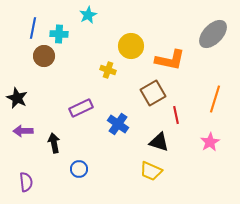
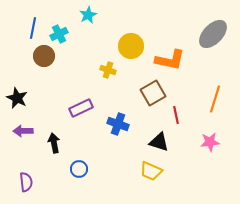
cyan cross: rotated 30 degrees counterclockwise
blue cross: rotated 15 degrees counterclockwise
pink star: rotated 24 degrees clockwise
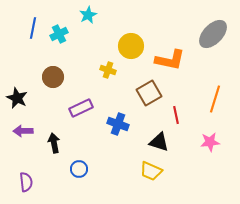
brown circle: moved 9 px right, 21 px down
brown square: moved 4 px left
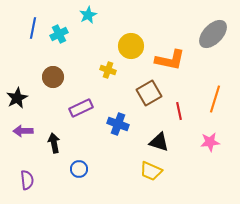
black star: rotated 20 degrees clockwise
red line: moved 3 px right, 4 px up
purple semicircle: moved 1 px right, 2 px up
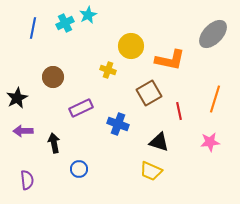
cyan cross: moved 6 px right, 11 px up
